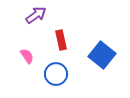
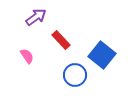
purple arrow: moved 2 px down
red rectangle: rotated 30 degrees counterclockwise
blue circle: moved 19 px right, 1 px down
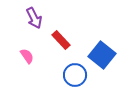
purple arrow: moved 2 px left, 1 px down; rotated 100 degrees clockwise
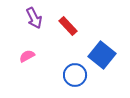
red rectangle: moved 7 px right, 14 px up
pink semicircle: rotated 84 degrees counterclockwise
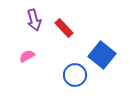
purple arrow: moved 2 px down; rotated 10 degrees clockwise
red rectangle: moved 4 px left, 2 px down
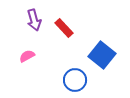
blue circle: moved 5 px down
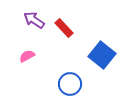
purple arrow: rotated 140 degrees clockwise
blue circle: moved 5 px left, 4 px down
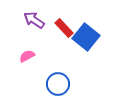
blue square: moved 16 px left, 18 px up
blue circle: moved 12 px left
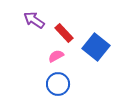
red rectangle: moved 5 px down
blue square: moved 10 px right, 10 px down
pink semicircle: moved 29 px right
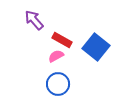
purple arrow: rotated 15 degrees clockwise
red rectangle: moved 2 px left, 7 px down; rotated 18 degrees counterclockwise
